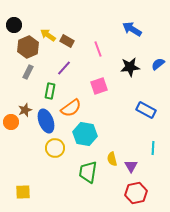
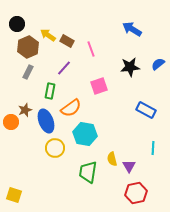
black circle: moved 3 px right, 1 px up
pink line: moved 7 px left
purple triangle: moved 2 px left
yellow square: moved 9 px left, 3 px down; rotated 21 degrees clockwise
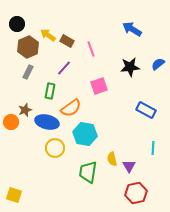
blue ellipse: moved 1 px right, 1 px down; rotated 55 degrees counterclockwise
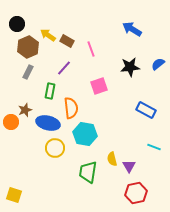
orange semicircle: rotated 60 degrees counterclockwise
blue ellipse: moved 1 px right, 1 px down
cyan line: moved 1 px right, 1 px up; rotated 72 degrees counterclockwise
